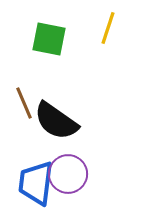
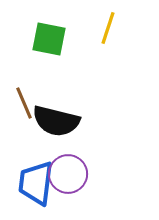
black semicircle: rotated 21 degrees counterclockwise
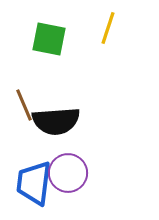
brown line: moved 2 px down
black semicircle: rotated 18 degrees counterclockwise
purple circle: moved 1 px up
blue trapezoid: moved 2 px left
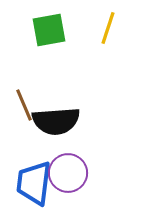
green square: moved 9 px up; rotated 21 degrees counterclockwise
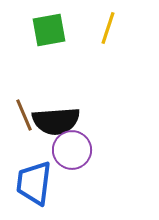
brown line: moved 10 px down
purple circle: moved 4 px right, 23 px up
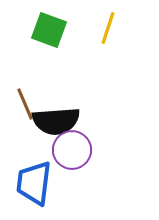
green square: rotated 30 degrees clockwise
brown line: moved 1 px right, 11 px up
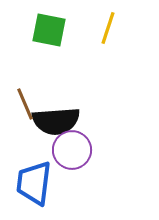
green square: rotated 9 degrees counterclockwise
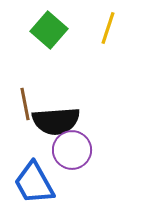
green square: rotated 30 degrees clockwise
brown line: rotated 12 degrees clockwise
blue trapezoid: rotated 36 degrees counterclockwise
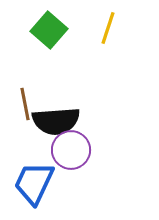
purple circle: moved 1 px left
blue trapezoid: rotated 54 degrees clockwise
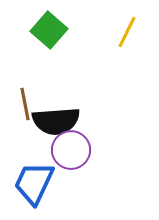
yellow line: moved 19 px right, 4 px down; rotated 8 degrees clockwise
